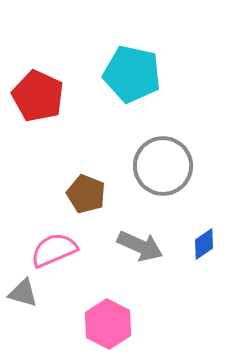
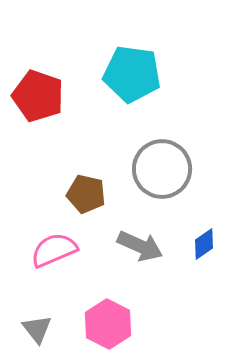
cyan pentagon: rotated 4 degrees counterclockwise
red pentagon: rotated 6 degrees counterclockwise
gray circle: moved 1 px left, 3 px down
brown pentagon: rotated 9 degrees counterclockwise
gray triangle: moved 14 px right, 36 px down; rotated 36 degrees clockwise
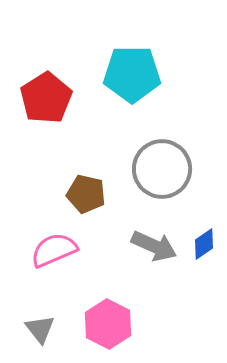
cyan pentagon: rotated 8 degrees counterclockwise
red pentagon: moved 8 px right, 2 px down; rotated 21 degrees clockwise
gray arrow: moved 14 px right
gray triangle: moved 3 px right
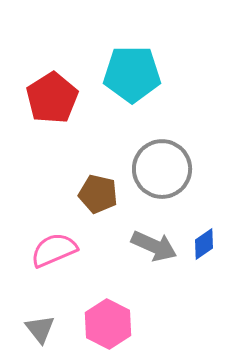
red pentagon: moved 6 px right
brown pentagon: moved 12 px right
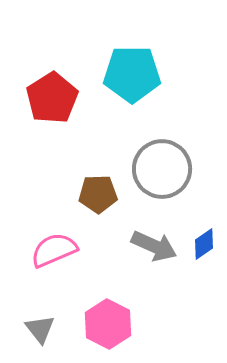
brown pentagon: rotated 15 degrees counterclockwise
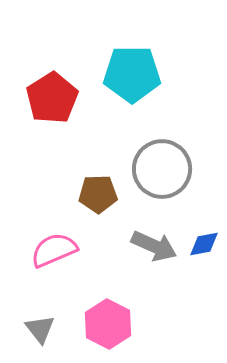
blue diamond: rotated 24 degrees clockwise
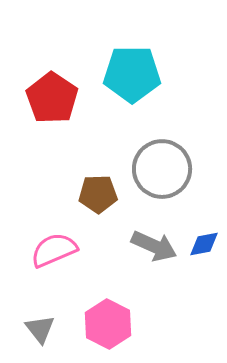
red pentagon: rotated 6 degrees counterclockwise
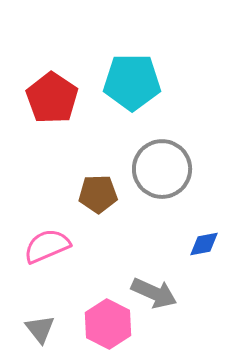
cyan pentagon: moved 8 px down
gray arrow: moved 47 px down
pink semicircle: moved 7 px left, 4 px up
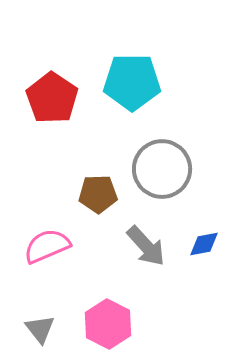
gray arrow: moved 8 px left, 47 px up; rotated 24 degrees clockwise
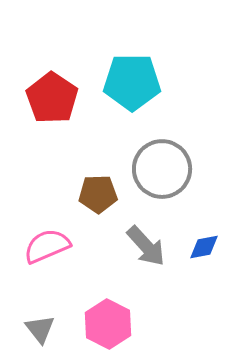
blue diamond: moved 3 px down
